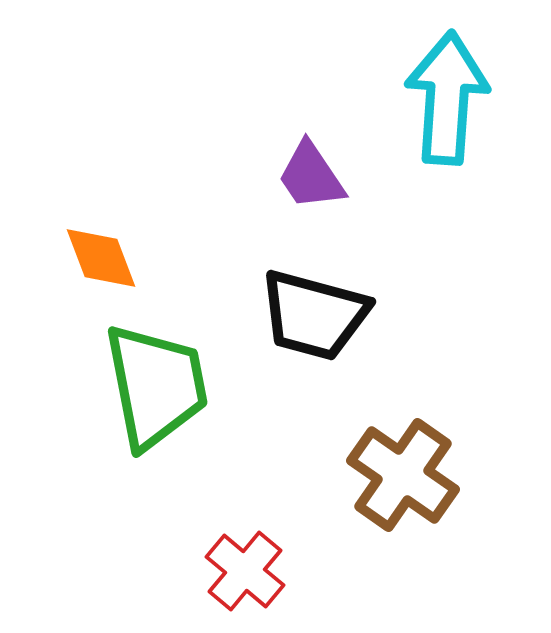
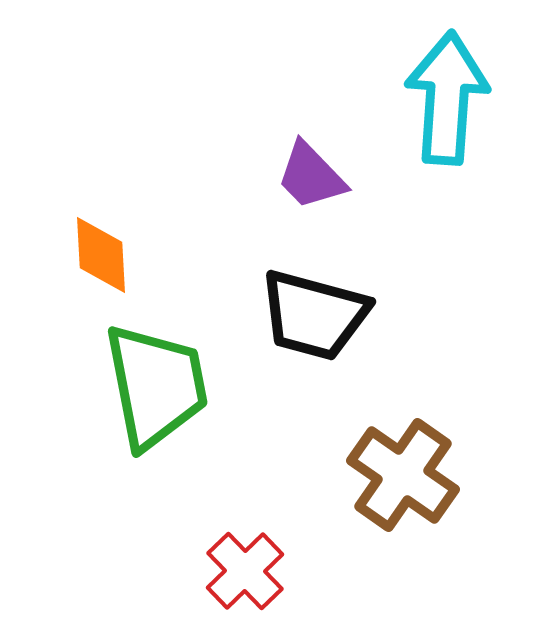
purple trapezoid: rotated 10 degrees counterclockwise
orange diamond: moved 3 px up; rotated 18 degrees clockwise
red cross: rotated 6 degrees clockwise
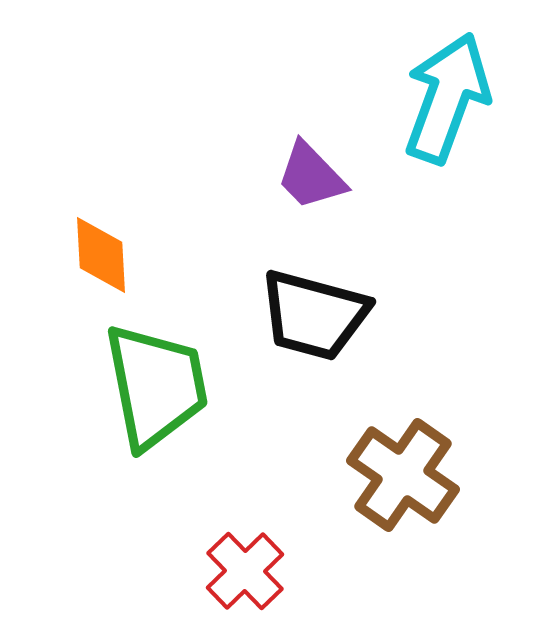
cyan arrow: rotated 16 degrees clockwise
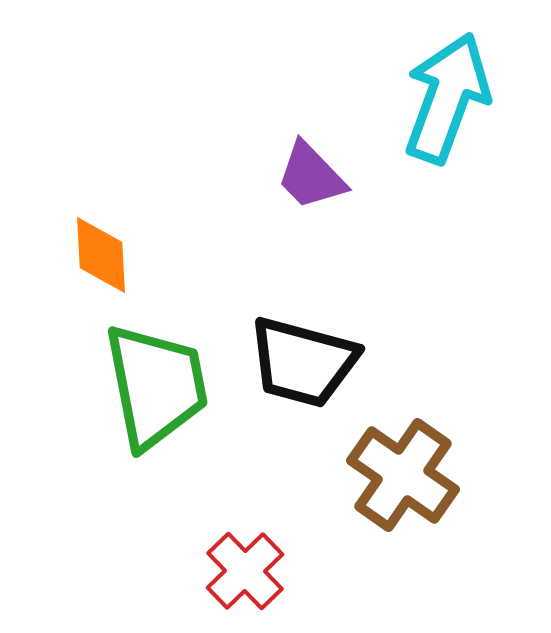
black trapezoid: moved 11 px left, 47 px down
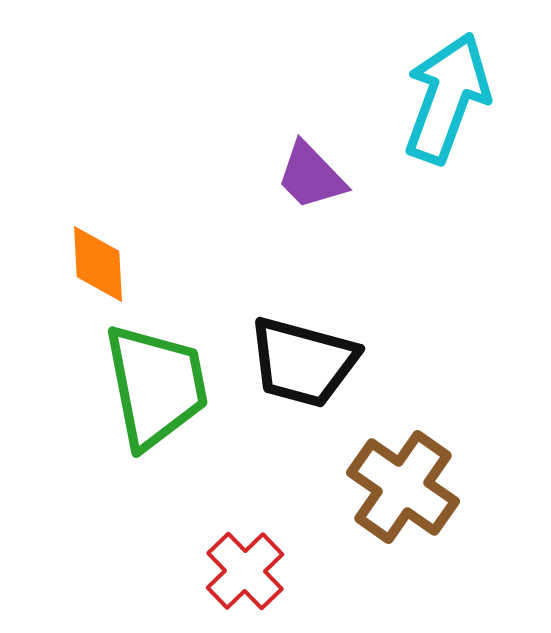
orange diamond: moved 3 px left, 9 px down
brown cross: moved 12 px down
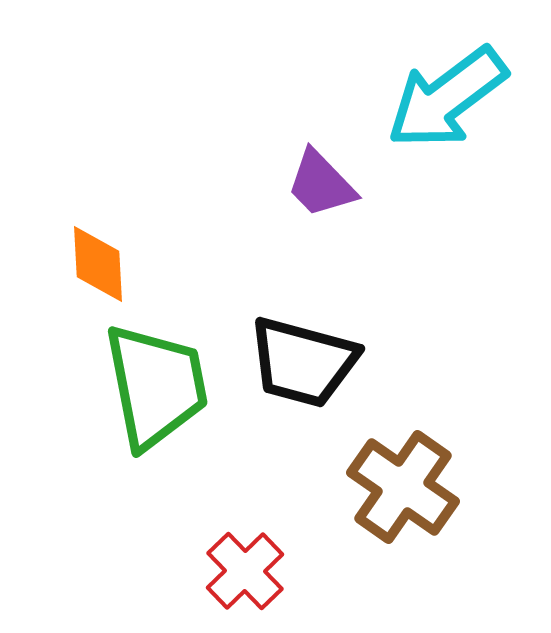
cyan arrow: rotated 147 degrees counterclockwise
purple trapezoid: moved 10 px right, 8 px down
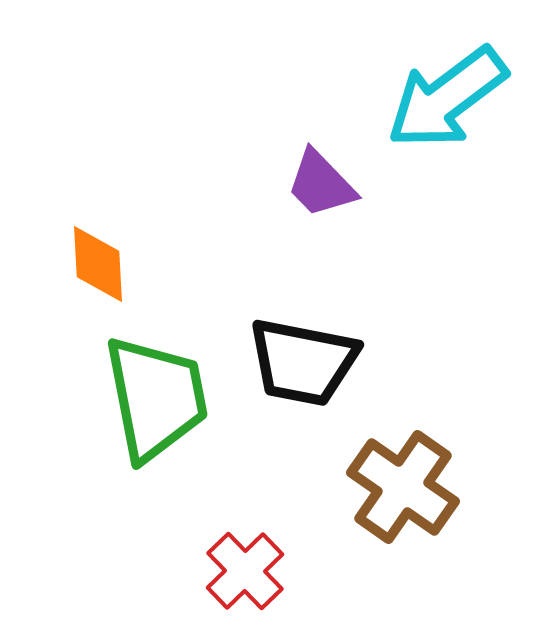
black trapezoid: rotated 4 degrees counterclockwise
green trapezoid: moved 12 px down
